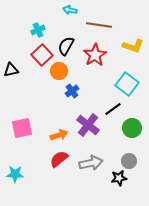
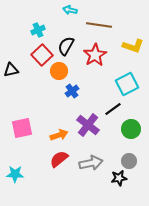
cyan square: rotated 25 degrees clockwise
green circle: moved 1 px left, 1 px down
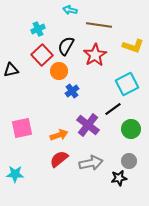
cyan cross: moved 1 px up
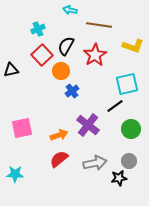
orange circle: moved 2 px right
cyan square: rotated 15 degrees clockwise
black line: moved 2 px right, 3 px up
gray arrow: moved 4 px right
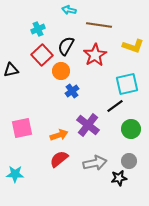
cyan arrow: moved 1 px left
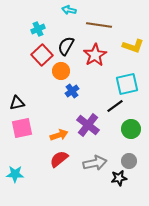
black triangle: moved 6 px right, 33 px down
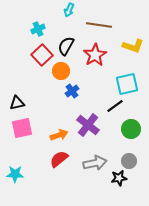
cyan arrow: rotated 80 degrees counterclockwise
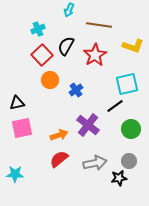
orange circle: moved 11 px left, 9 px down
blue cross: moved 4 px right, 1 px up
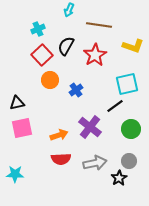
purple cross: moved 2 px right, 2 px down
red semicircle: moved 2 px right; rotated 144 degrees counterclockwise
black star: rotated 21 degrees counterclockwise
